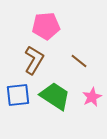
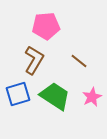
blue square: moved 1 px up; rotated 10 degrees counterclockwise
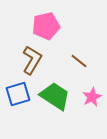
pink pentagon: rotated 8 degrees counterclockwise
brown L-shape: moved 2 px left
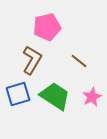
pink pentagon: moved 1 px right, 1 px down
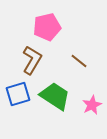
pink star: moved 8 px down
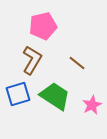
pink pentagon: moved 4 px left, 1 px up
brown line: moved 2 px left, 2 px down
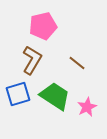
pink star: moved 5 px left, 2 px down
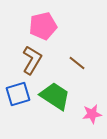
pink star: moved 5 px right, 7 px down; rotated 18 degrees clockwise
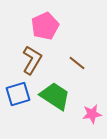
pink pentagon: moved 2 px right; rotated 12 degrees counterclockwise
